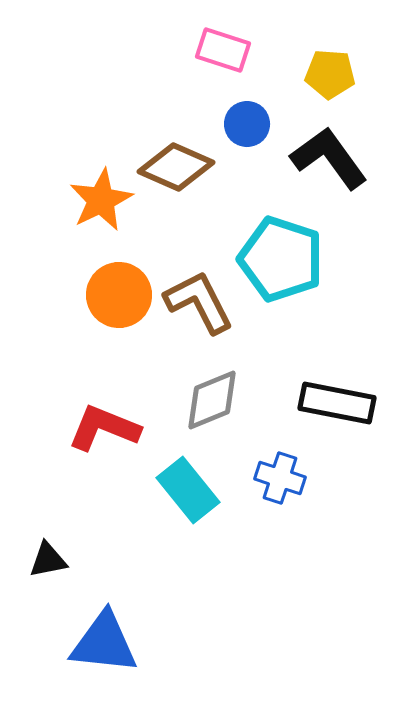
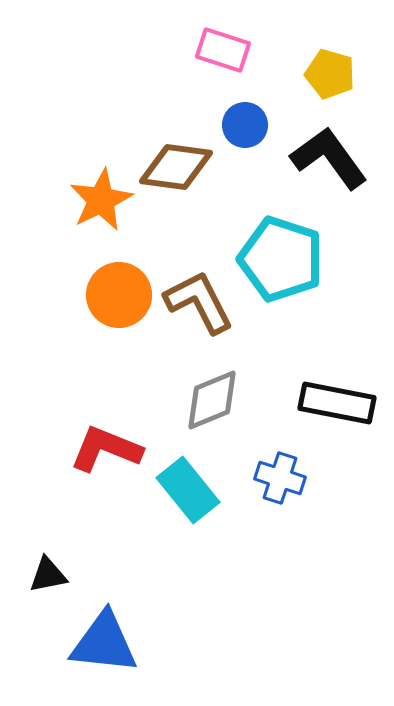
yellow pentagon: rotated 12 degrees clockwise
blue circle: moved 2 px left, 1 px down
brown diamond: rotated 16 degrees counterclockwise
red L-shape: moved 2 px right, 21 px down
black triangle: moved 15 px down
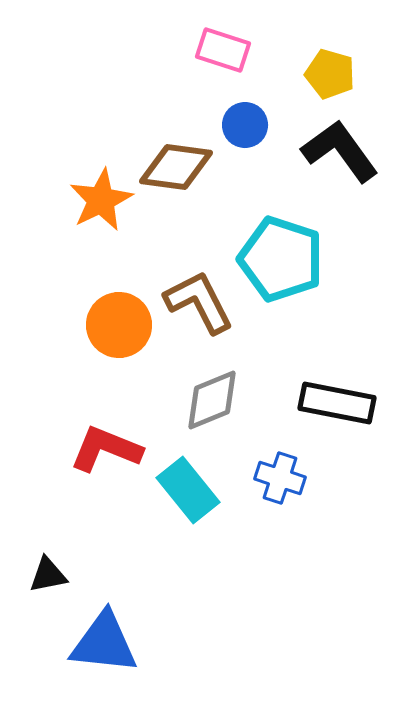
black L-shape: moved 11 px right, 7 px up
orange circle: moved 30 px down
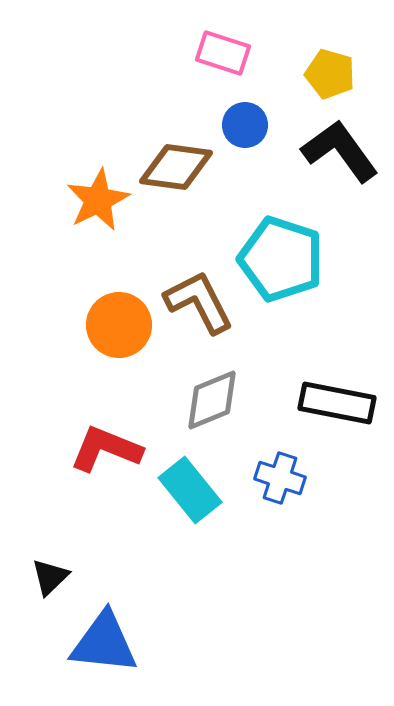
pink rectangle: moved 3 px down
orange star: moved 3 px left
cyan rectangle: moved 2 px right
black triangle: moved 2 px right, 2 px down; rotated 33 degrees counterclockwise
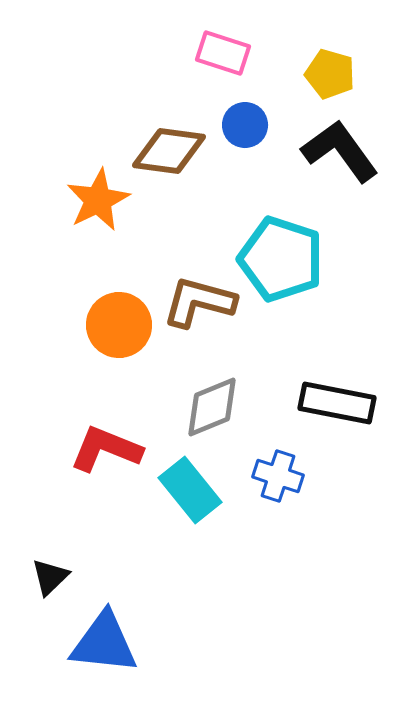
brown diamond: moved 7 px left, 16 px up
brown L-shape: rotated 48 degrees counterclockwise
gray diamond: moved 7 px down
blue cross: moved 2 px left, 2 px up
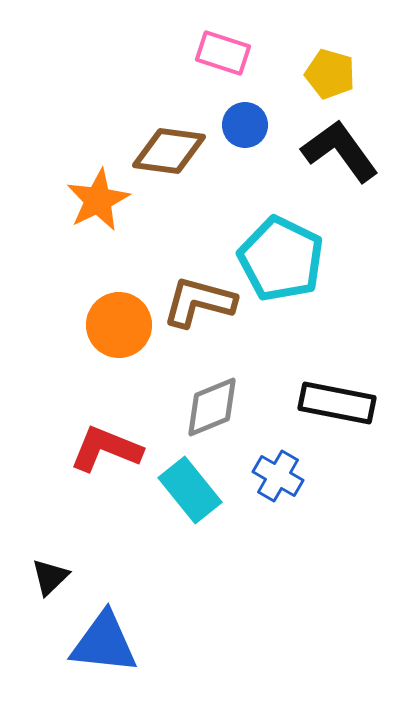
cyan pentagon: rotated 8 degrees clockwise
blue cross: rotated 12 degrees clockwise
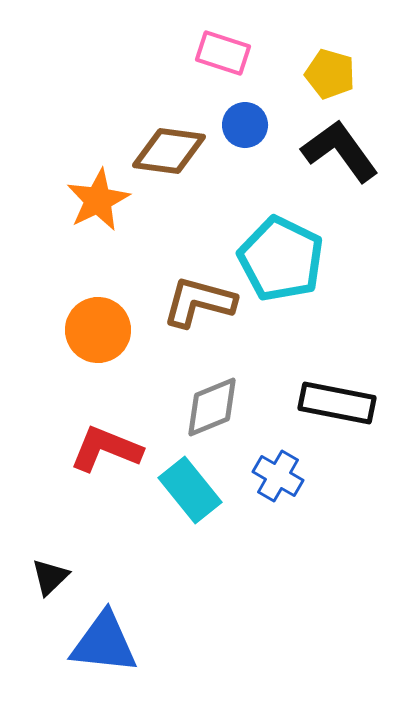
orange circle: moved 21 px left, 5 px down
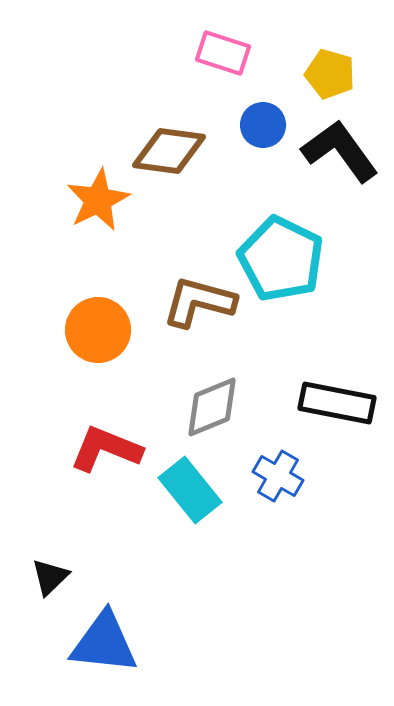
blue circle: moved 18 px right
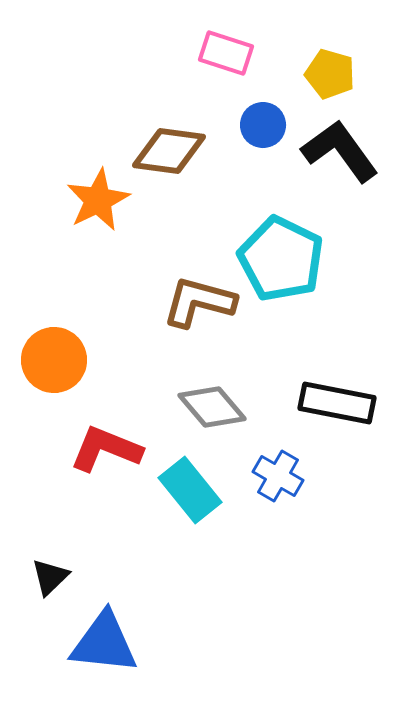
pink rectangle: moved 3 px right
orange circle: moved 44 px left, 30 px down
gray diamond: rotated 72 degrees clockwise
